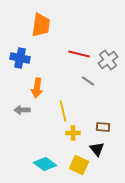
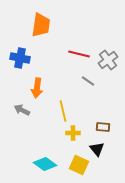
gray arrow: rotated 28 degrees clockwise
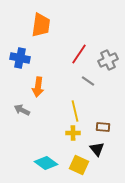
red line: rotated 70 degrees counterclockwise
gray cross: rotated 12 degrees clockwise
orange arrow: moved 1 px right, 1 px up
yellow line: moved 12 px right
cyan diamond: moved 1 px right, 1 px up
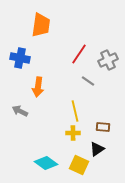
gray arrow: moved 2 px left, 1 px down
black triangle: rotated 35 degrees clockwise
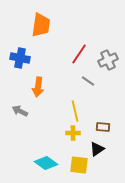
yellow square: rotated 18 degrees counterclockwise
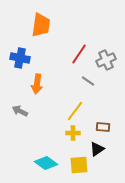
gray cross: moved 2 px left
orange arrow: moved 1 px left, 3 px up
yellow line: rotated 50 degrees clockwise
yellow square: rotated 12 degrees counterclockwise
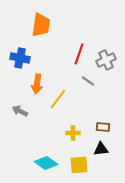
red line: rotated 15 degrees counterclockwise
yellow line: moved 17 px left, 12 px up
black triangle: moved 4 px right; rotated 28 degrees clockwise
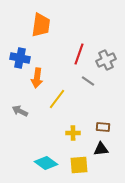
orange arrow: moved 6 px up
yellow line: moved 1 px left
